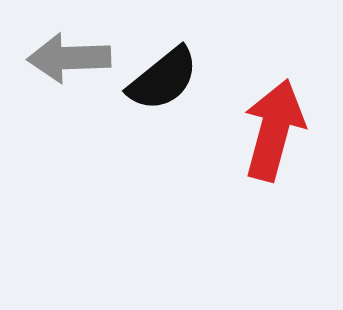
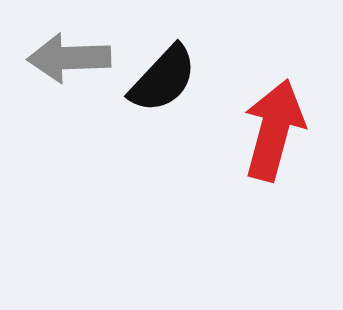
black semicircle: rotated 8 degrees counterclockwise
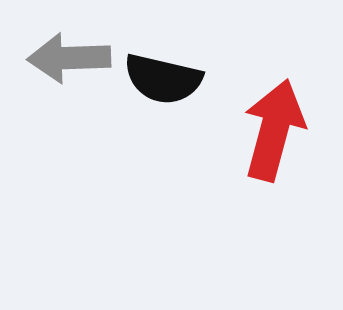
black semicircle: rotated 60 degrees clockwise
